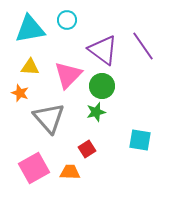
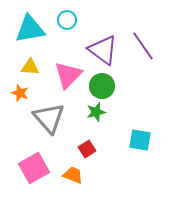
orange trapezoid: moved 3 px right, 3 px down; rotated 20 degrees clockwise
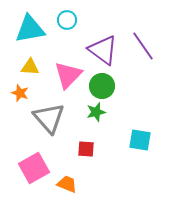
red square: moved 1 px left; rotated 36 degrees clockwise
orange trapezoid: moved 6 px left, 9 px down
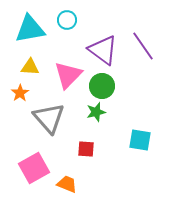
orange star: rotated 18 degrees clockwise
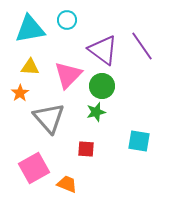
purple line: moved 1 px left
cyan square: moved 1 px left, 1 px down
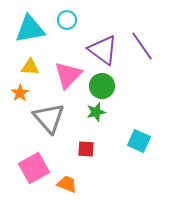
cyan square: rotated 15 degrees clockwise
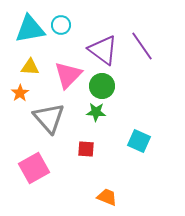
cyan circle: moved 6 px left, 5 px down
green star: rotated 18 degrees clockwise
orange trapezoid: moved 40 px right, 13 px down
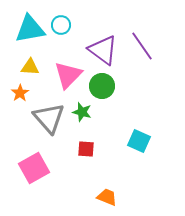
green star: moved 14 px left; rotated 12 degrees clockwise
